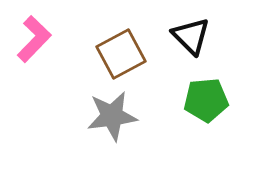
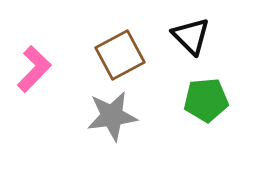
pink L-shape: moved 30 px down
brown square: moved 1 px left, 1 px down
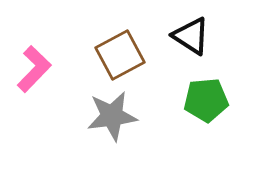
black triangle: rotated 12 degrees counterclockwise
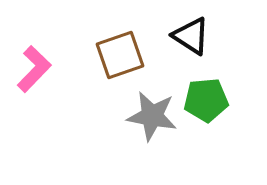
brown square: rotated 9 degrees clockwise
gray star: moved 40 px right; rotated 18 degrees clockwise
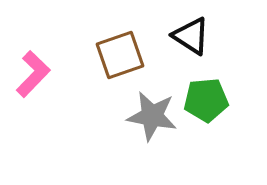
pink L-shape: moved 1 px left, 5 px down
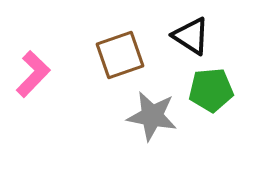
green pentagon: moved 5 px right, 10 px up
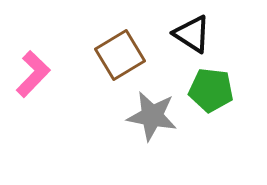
black triangle: moved 1 px right, 2 px up
brown square: rotated 12 degrees counterclockwise
green pentagon: rotated 12 degrees clockwise
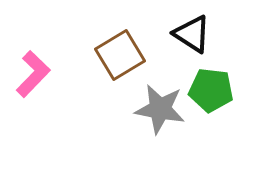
gray star: moved 8 px right, 7 px up
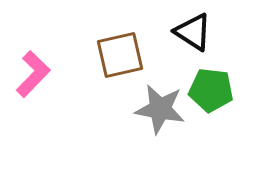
black triangle: moved 1 px right, 2 px up
brown square: rotated 18 degrees clockwise
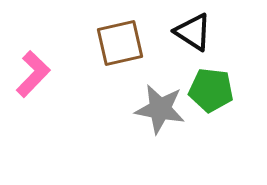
brown square: moved 12 px up
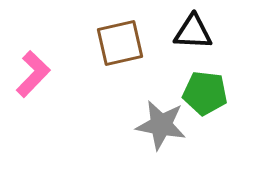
black triangle: rotated 30 degrees counterclockwise
green pentagon: moved 6 px left, 3 px down
gray star: moved 1 px right, 16 px down
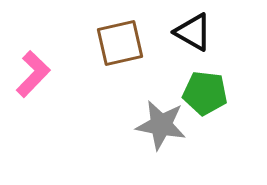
black triangle: rotated 27 degrees clockwise
